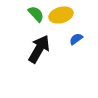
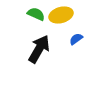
green semicircle: rotated 24 degrees counterclockwise
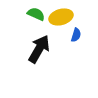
yellow ellipse: moved 2 px down
blue semicircle: moved 4 px up; rotated 144 degrees clockwise
